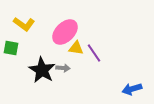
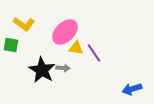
green square: moved 3 px up
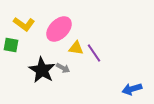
pink ellipse: moved 6 px left, 3 px up
gray arrow: rotated 24 degrees clockwise
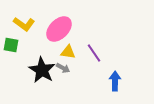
yellow triangle: moved 8 px left, 4 px down
blue arrow: moved 17 px left, 8 px up; rotated 108 degrees clockwise
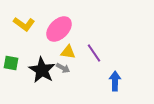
green square: moved 18 px down
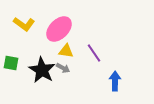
yellow triangle: moved 2 px left, 1 px up
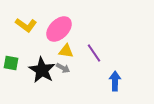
yellow L-shape: moved 2 px right, 1 px down
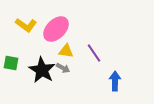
pink ellipse: moved 3 px left
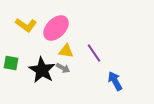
pink ellipse: moved 1 px up
blue arrow: rotated 30 degrees counterclockwise
